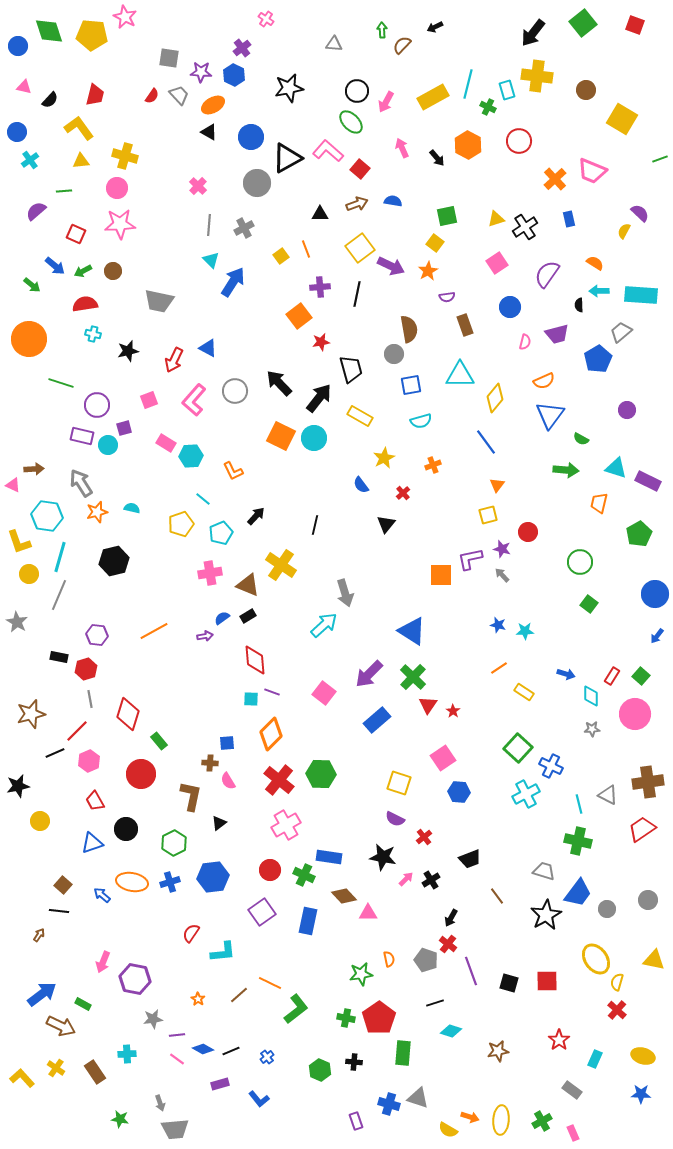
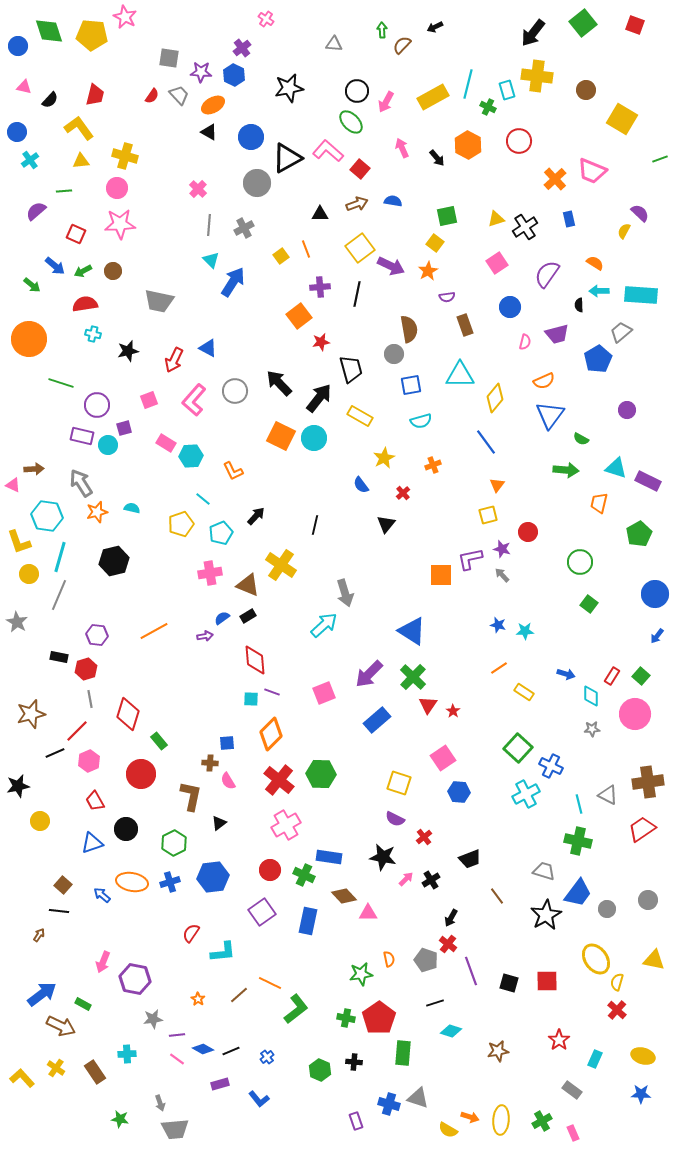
pink cross at (198, 186): moved 3 px down
pink square at (324, 693): rotated 30 degrees clockwise
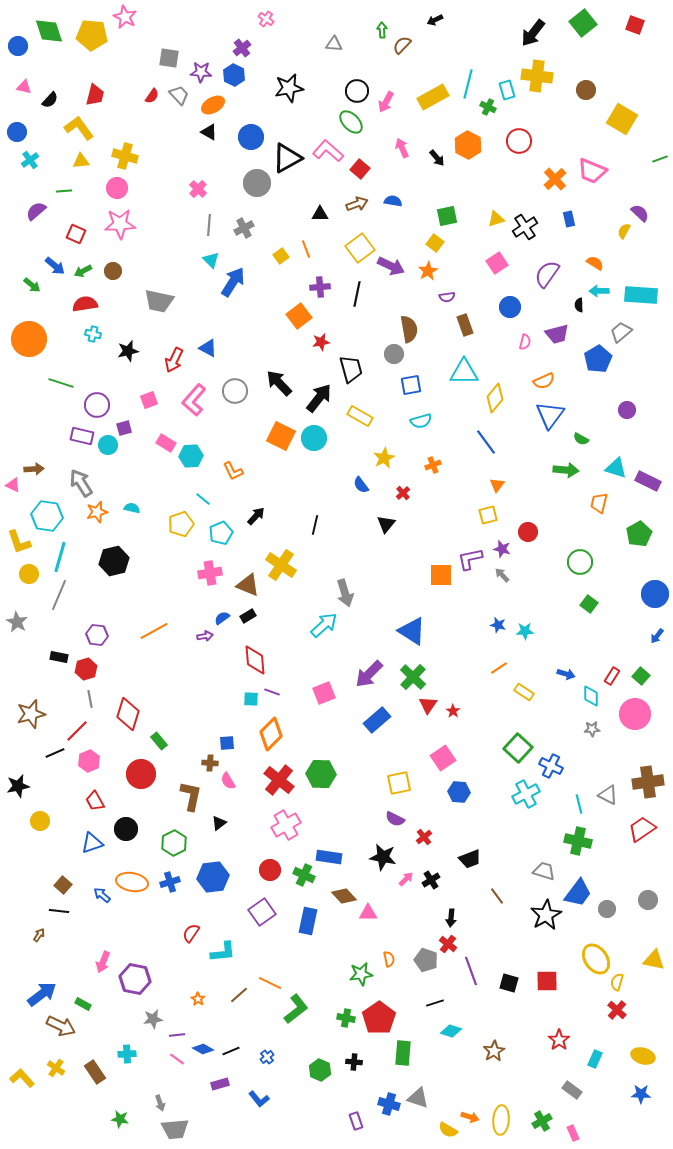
black arrow at (435, 27): moved 7 px up
cyan triangle at (460, 375): moved 4 px right, 3 px up
yellow square at (399, 783): rotated 30 degrees counterclockwise
black arrow at (451, 918): rotated 24 degrees counterclockwise
brown star at (498, 1051): moved 4 px left; rotated 20 degrees counterclockwise
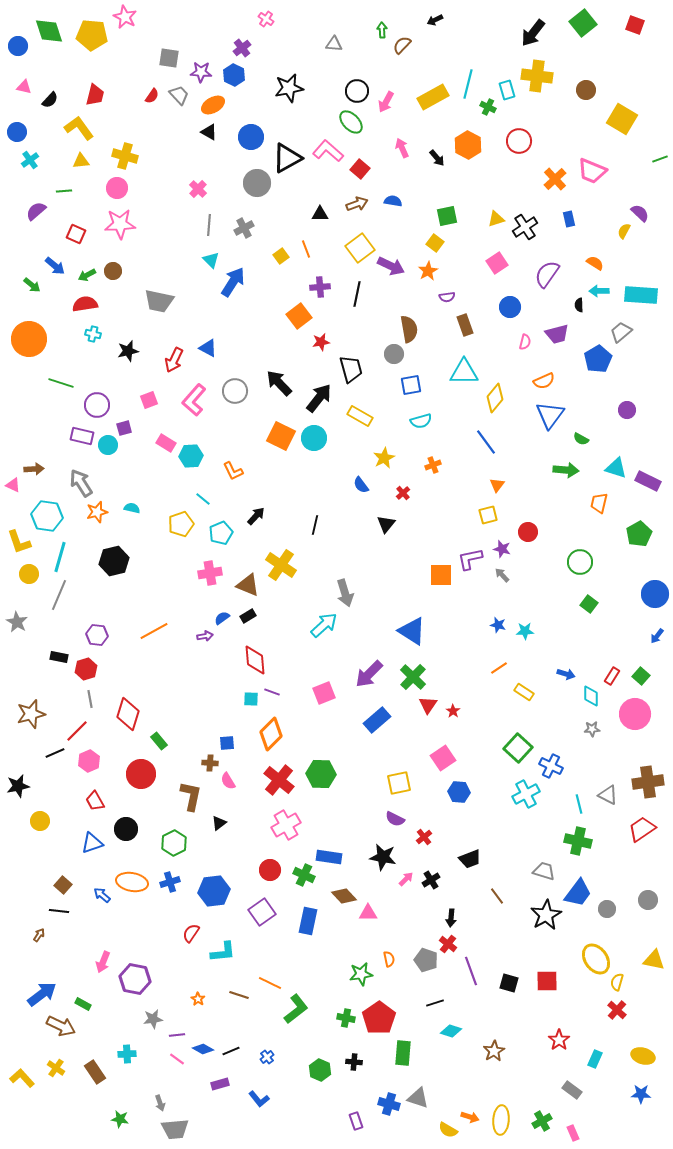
green arrow at (83, 271): moved 4 px right, 4 px down
blue hexagon at (213, 877): moved 1 px right, 14 px down
brown line at (239, 995): rotated 60 degrees clockwise
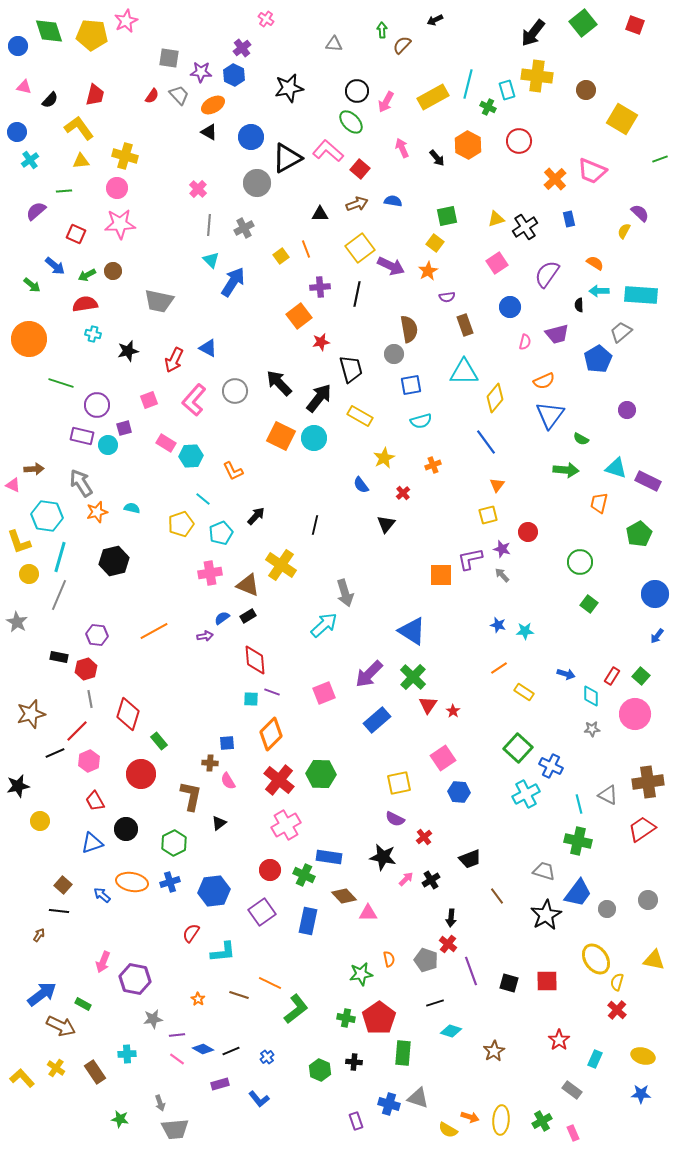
pink star at (125, 17): moved 1 px right, 4 px down; rotated 20 degrees clockwise
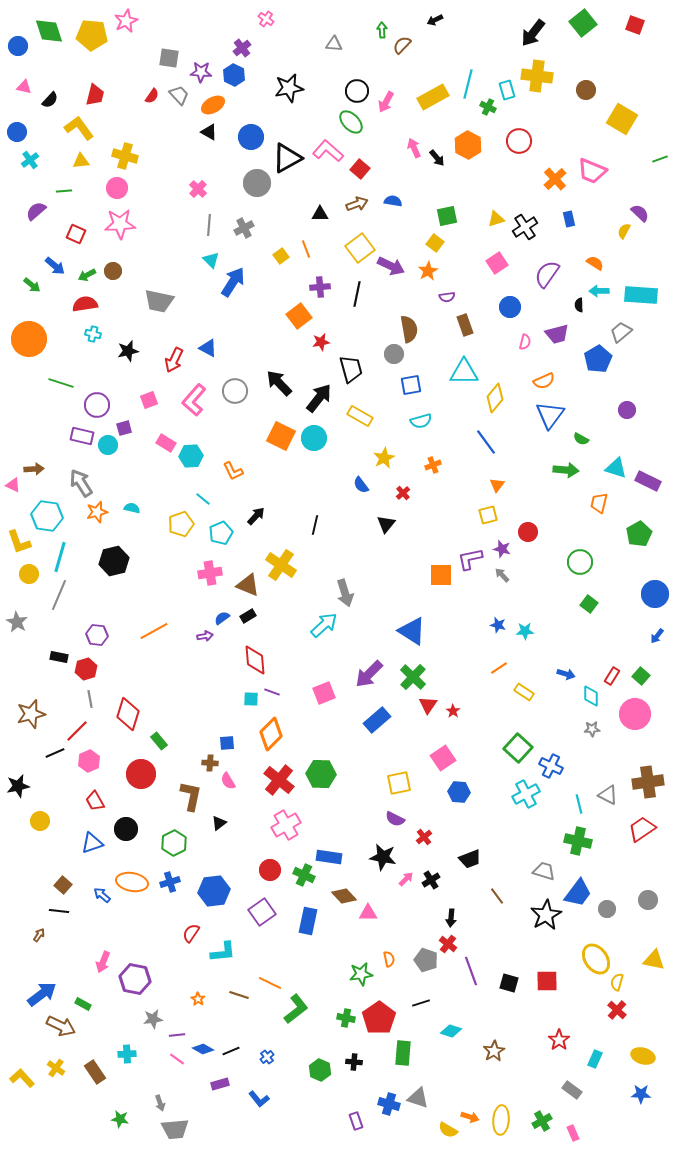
pink arrow at (402, 148): moved 12 px right
black line at (435, 1003): moved 14 px left
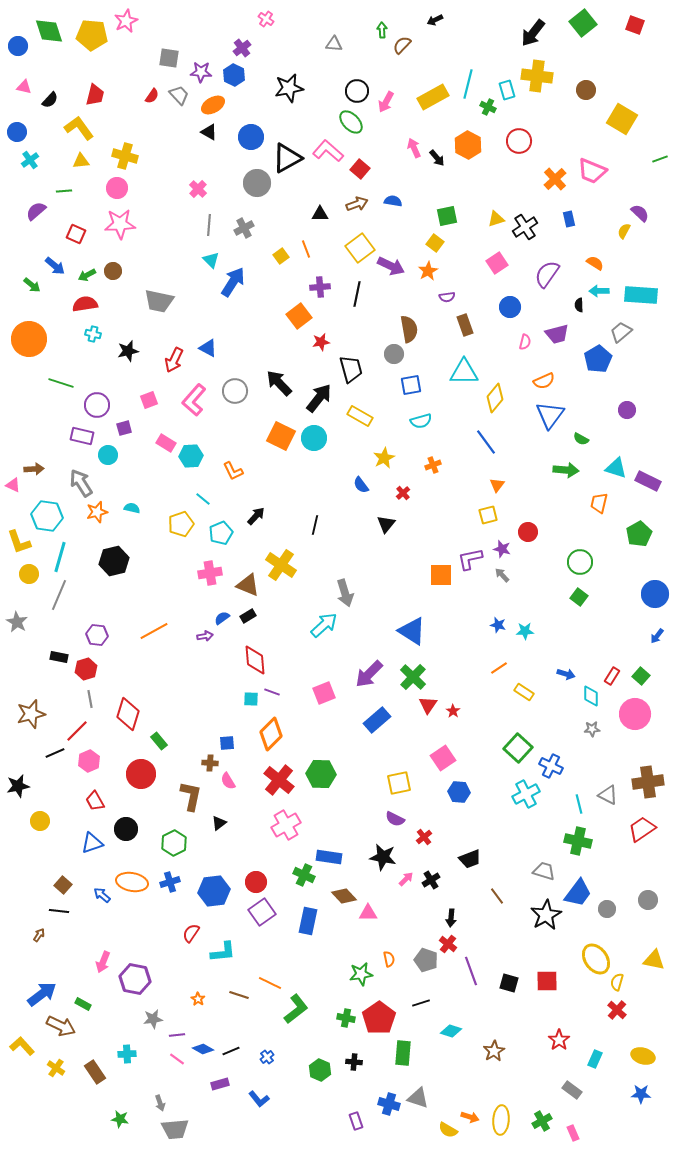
cyan circle at (108, 445): moved 10 px down
green square at (589, 604): moved 10 px left, 7 px up
red circle at (270, 870): moved 14 px left, 12 px down
yellow L-shape at (22, 1078): moved 32 px up
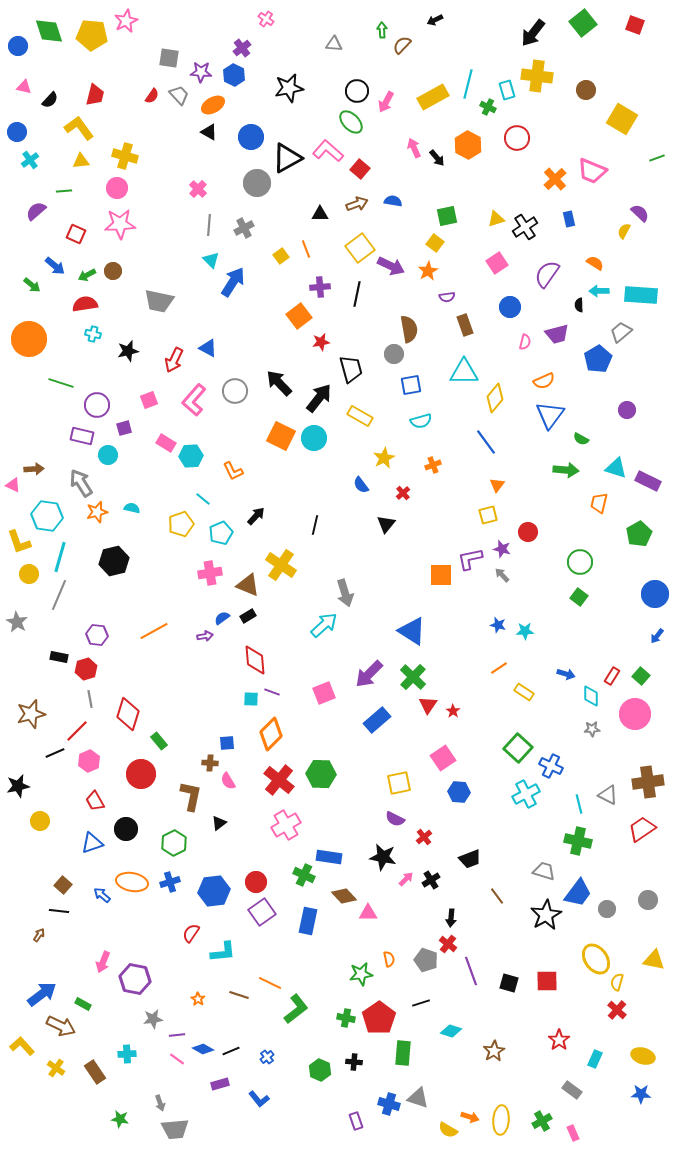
red circle at (519, 141): moved 2 px left, 3 px up
green line at (660, 159): moved 3 px left, 1 px up
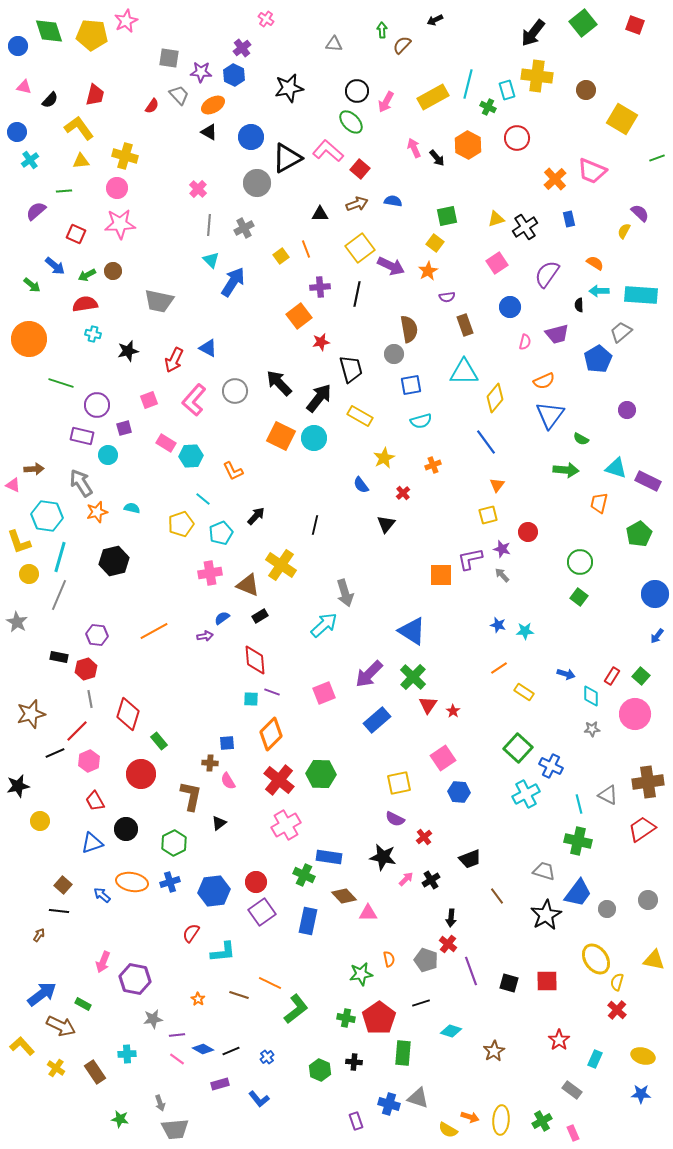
red semicircle at (152, 96): moved 10 px down
black rectangle at (248, 616): moved 12 px right
